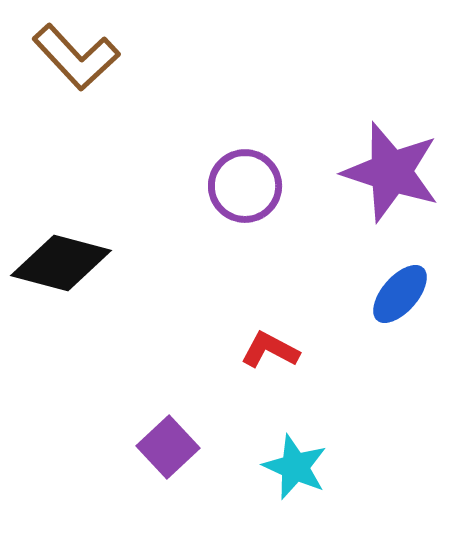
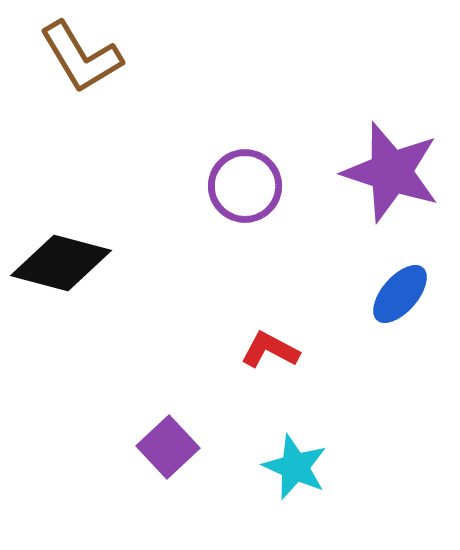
brown L-shape: moved 5 px right; rotated 12 degrees clockwise
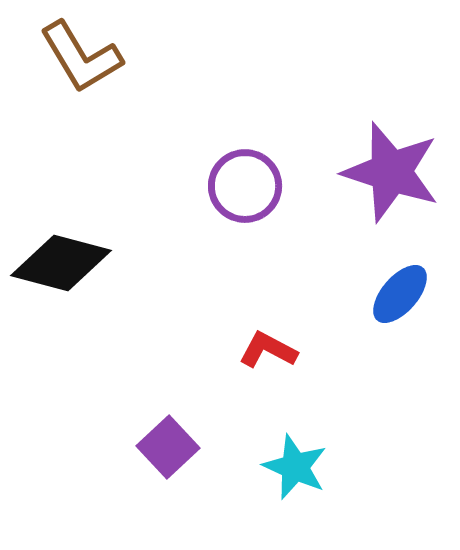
red L-shape: moved 2 px left
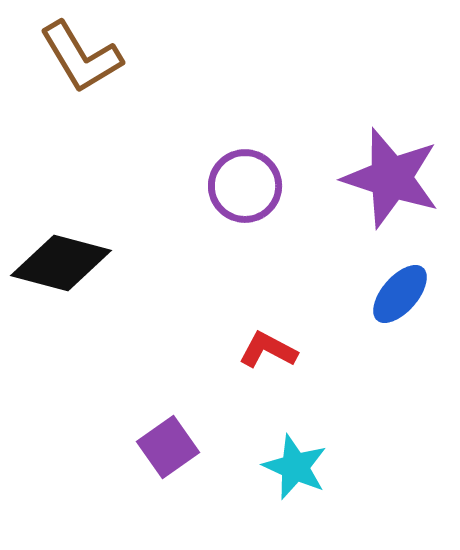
purple star: moved 6 px down
purple square: rotated 8 degrees clockwise
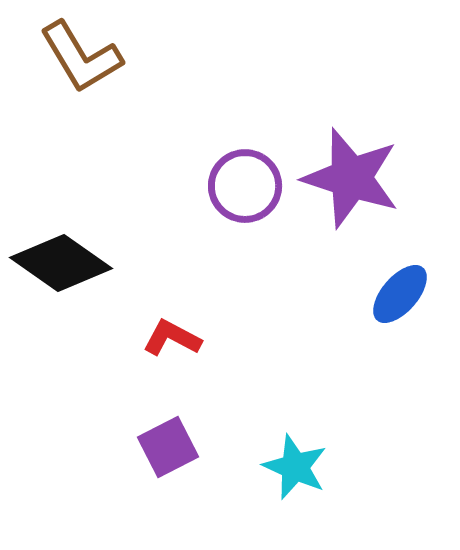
purple star: moved 40 px left
black diamond: rotated 20 degrees clockwise
red L-shape: moved 96 px left, 12 px up
purple square: rotated 8 degrees clockwise
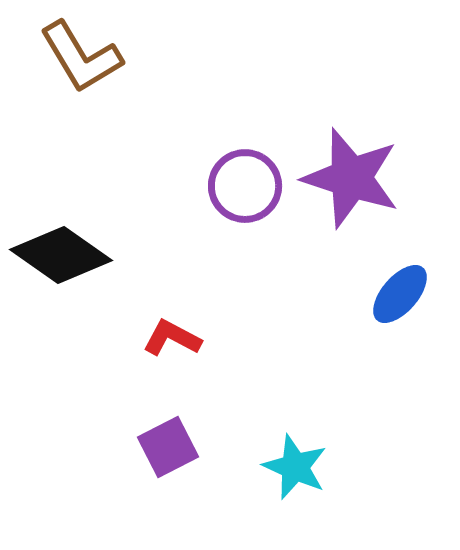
black diamond: moved 8 px up
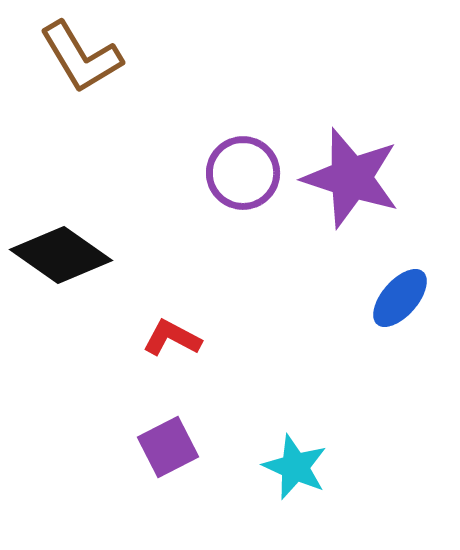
purple circle: moved 2 px left, 13 px up
blue ellipse: moved 4 px down
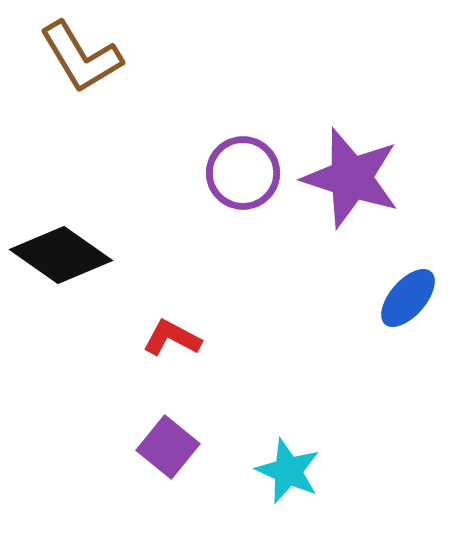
blue ellipse: moved 8 px right
purple square: rotated 24 degrees counterclockwise
cyan star: moved 7 px left, 4 px down
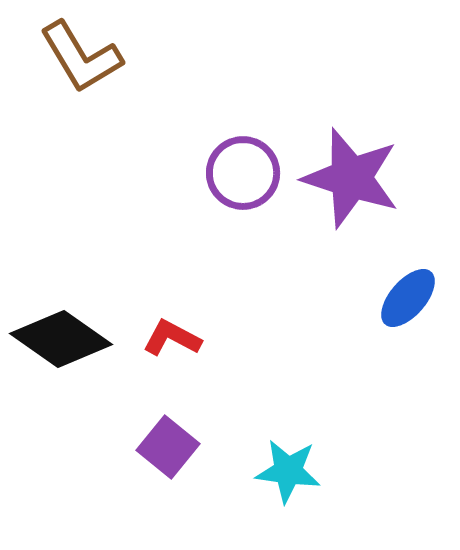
black diamond: moved 84 px down
cyan star: rotated 16 degrees counterclockwise
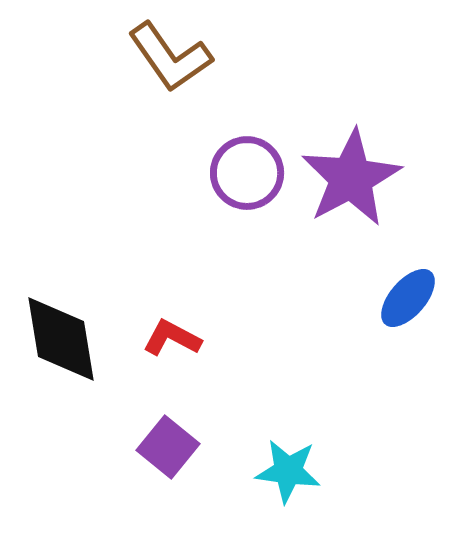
brown L-shape: moved 89 px right; rotated 4 degrees counterclockwise
purple circle: moved 4 px right
purple star: rotated 26 degrees clockwise
black diamond: rotated 46 degrees clockwise
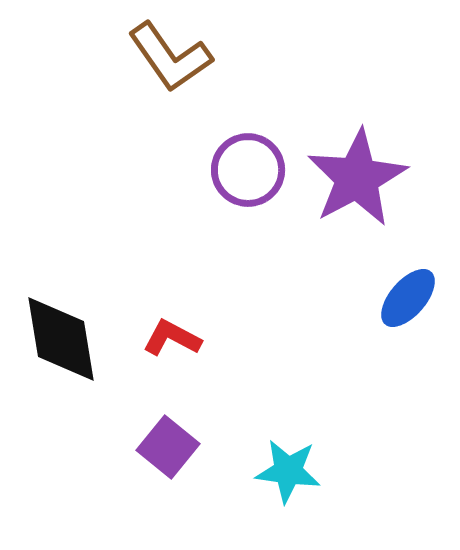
purple circle: moved 1 px right, 3 px up
purple star: moved 6 px right
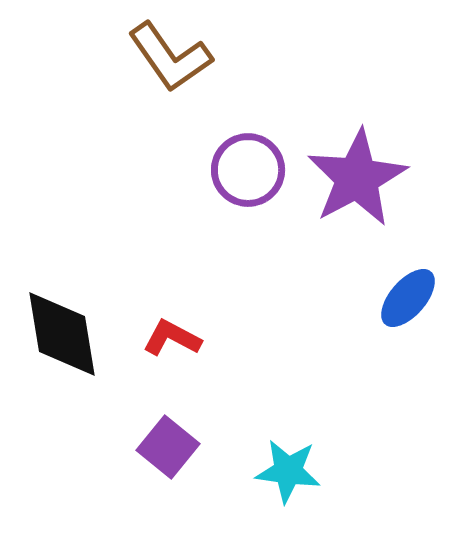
black diamond: moved 1 px right, 5 px up
